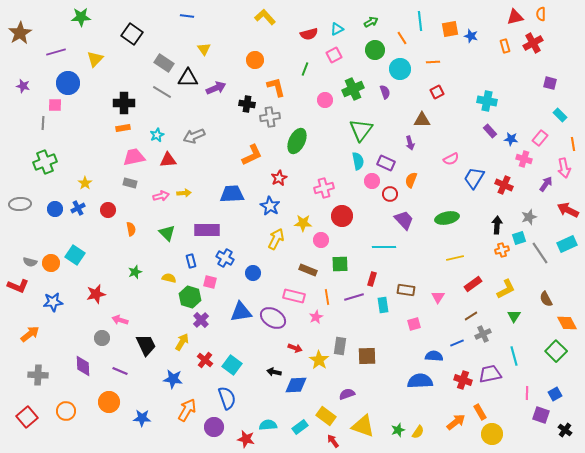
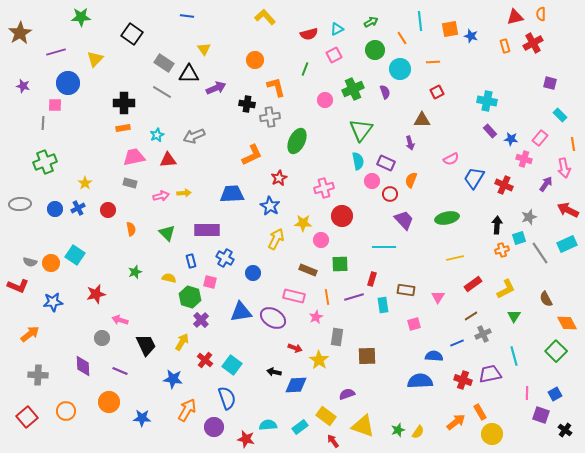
black triangle at (188, 78): moved 1 px right, 4 px up
gray rectangle at (340, 346): moved 3 px left, 9 px up
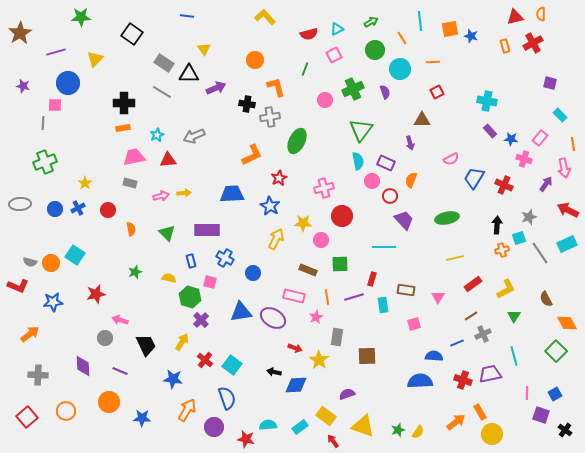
red circle at (390, 194): moved 2 px down
gray circle at (102, 338): moved 3 px right
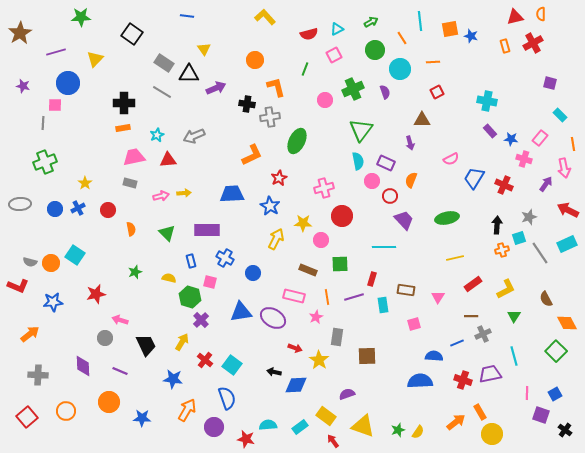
brown line at (471, 316): rotated 32 degrees clockwise
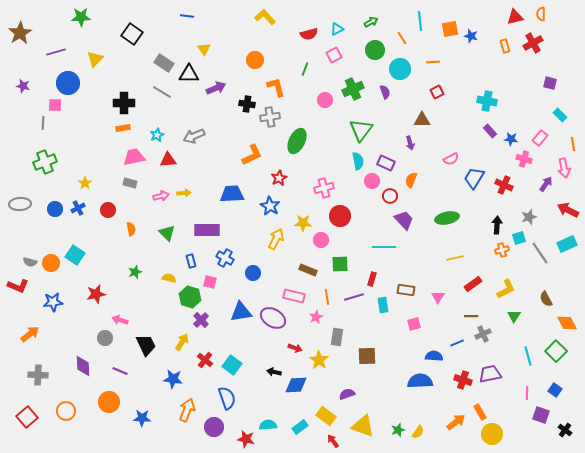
red circle at (342, 216): moved 2 px left
cyan line at (514, 356): moved 14 px right
blue square at (555, 394): moved 4 px up; rotated 24 degrees counterclockwise
orange arrow at (187, 410): rotated 10 degrees counterclockwise
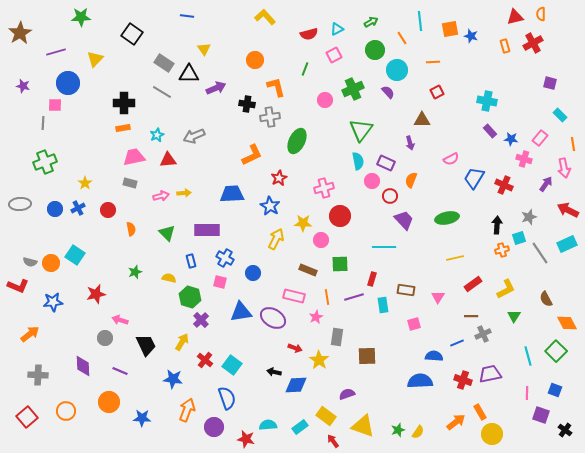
cyan circle at (400, 69): moved 3 px left, 1 px down
purple semicircle at (385, 92): moved 3 px right; rotated 24 degrees counterclockwise
pink square at (210, 282): moved 10 px right
blue square at (555, 390): rotated 16 degrees counterclockwise
